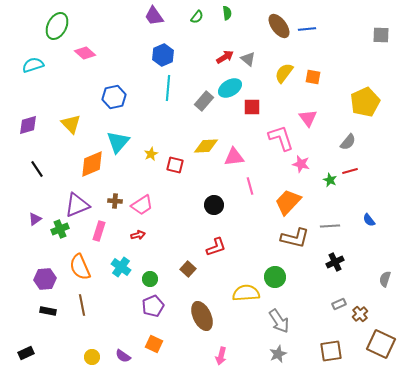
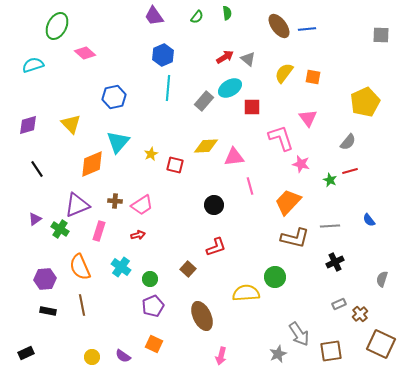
green cross at (60, 229): rotated 36 degrees counterclockwise
gray semicircle at (385, 279): moved 3 px left
gray arrow at (279, 321): moved 20 px right, 13 px down
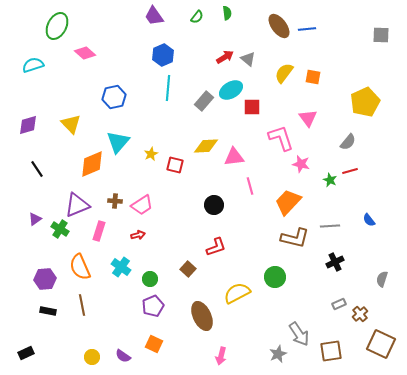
cyan ellipse at (230, 88): moved 1 px right, 2 px down
yellow semicircle at (246, 293): moved 9 px left; rotated 24 degrees counterclockwise
